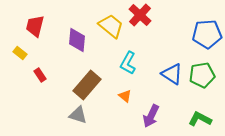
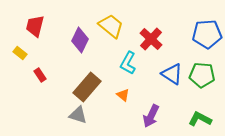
red cross: moved 11 px right, 24 px down
purple diamond: moved 3 px right; rotated 20 degrees clockwise
green pentagon: rotated 15 degrees clockwise
brown rectangle: moved 2 px down
orange triangle: moved 2 px left, 1 px up
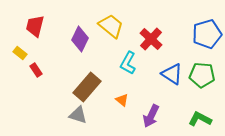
blue pentagon: rotated 12 degrees counterclockwise
purple diamond: moved 1 px up
red rectangle: moved 4 px left, 5 px up
orange triangle: moved 1 px left, 5 px down
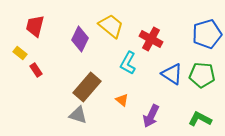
red cross: rotated 15 degrees counterclockwise
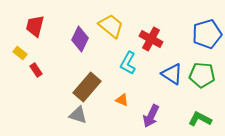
orange triangle: rotated 16 degrees counterclockwise
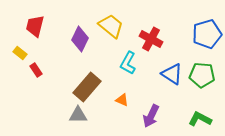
gray triangle: rotated 18 degrees counterclockwise
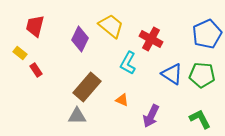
blue pentagon: rotated 8 degrees counterclockwise
gray triangle: moved 1 px left, 1 px down
green L-shape: rotated 35 degrees clockwise
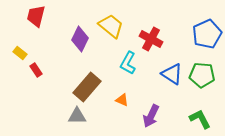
red trapezoid: moved 1 px right, 10 px up
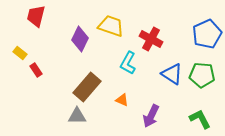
yellow trapezoid: rotated 20 degrees counterclockwise
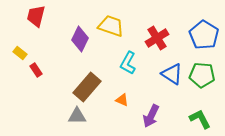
blue pentagon: moved 3 px left, 1 px down; rotated 16 degrees counterclockwise
red cross: moved 6 px right, 1 px up; rotated 30 degrees clockwise
